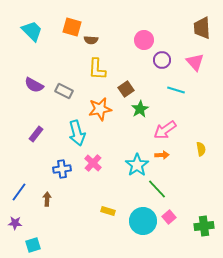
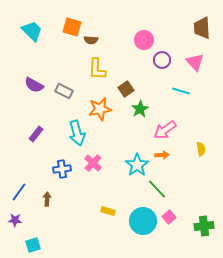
cyan line: moved 5 px right, 1 px down
purple star: moved 3 px up
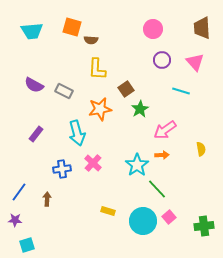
cyan trapezoid: rotated 130 degrees clockwise
pink circle: moved 9 px right, 11 px up
cyan square: moved 6 px left
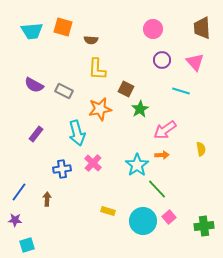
orange square: moved 9 px left
brown square: rotated 28 degrees counterclockwise
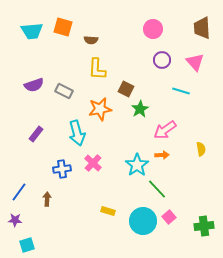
purple semicircle: rotated 48 degrees counterclockwise
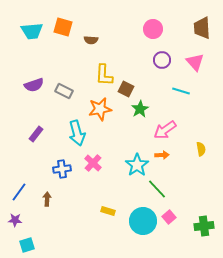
yellow L-shape: moved 7 px right, 6 px down
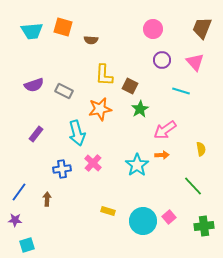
brown trapezoid: rotated 25 degrees clockwise
brown square: moved 4 px right, 3 px up
green line: moved 36 px right, 3 px up
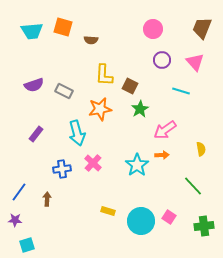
pink square: rotated 16 degrees counterclockwise
cyan circle: moved 2 px left
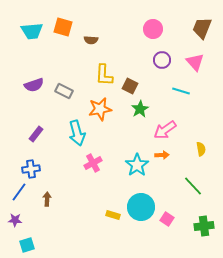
pink cross: rotated 18 degrees clockwise
blue cross: moved 31 px left
yellow rectangle: moved 5 px right, 4 px down
pink square: moved 2 px left, 2 px down
cyan circle: moved 14 px up
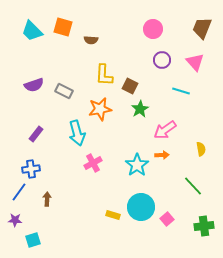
cyan trapezoid: rotated 50 degrees clockwise
pink square: rotated 16 degrees clockwise
cyan square: moved 6 px right, 5 px up
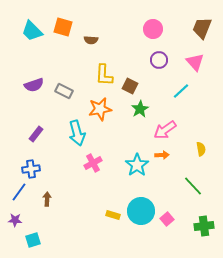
purple circle: moved 3 px left
cyan line: rotated 60 degrees counterclockwise
cyan circle: moved 4 px down
